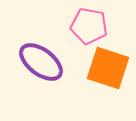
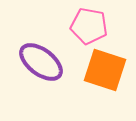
orange square: moved 3 px left, 2 px down
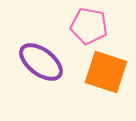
orange square: moved 1 px right, 2 px down
